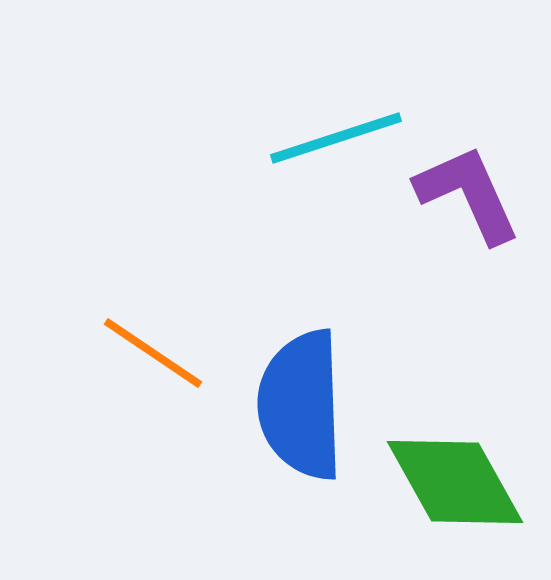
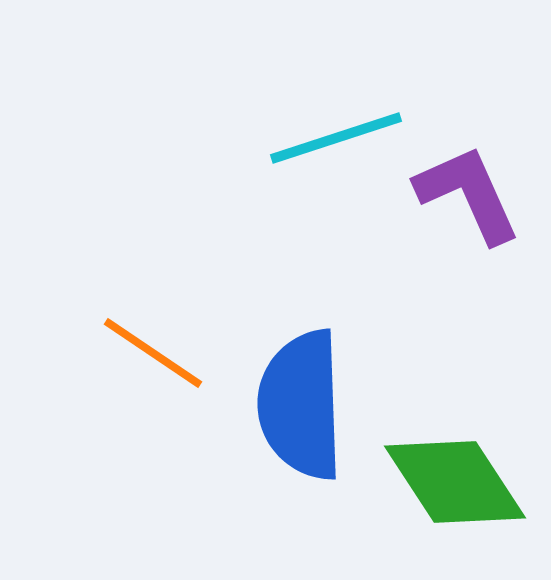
green diamond: rotated 4 degrees counterclockwise
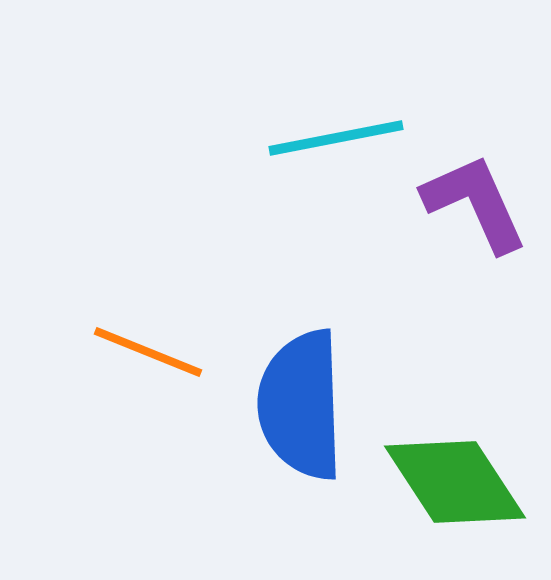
cyan line: rotated 7 degrees clockwise
purple L-shape: moved 7 px right, 9 px down
orange line: moved 5 px left, 1 px up; rotated 12 degrees counterclockwise
